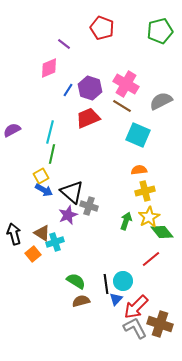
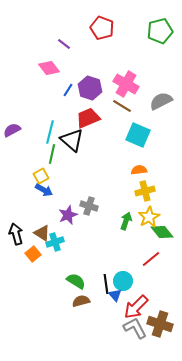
pink diamond: rotated 75 degrees clockwise
black triangle: moved 52 px up
black arrow: moved 2 px right
blue triangle: moved 1 px left, 4 px up; rotated 24 degrees counterclockwise
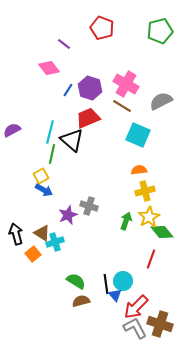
red line: rotated 30 degrees counterclockwise
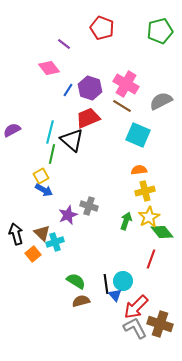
brown triangle: rotated 12 degrees clockwise
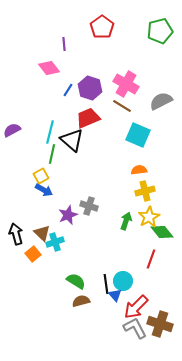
red pentagon: moved 1 px up; rotated 15 degrees clockwise
purple line: rotated 48 degrees clockwise
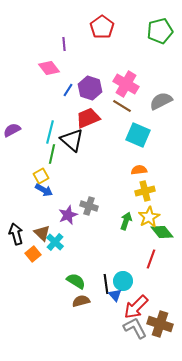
cyan cross: rotated 30 degrees counterclockwise
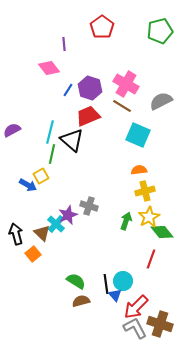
red trapezoid: moved 2 px up
blue arrow: moved 16 px left, 5 px up
cyan cross: moved 1 px right, 18 px up
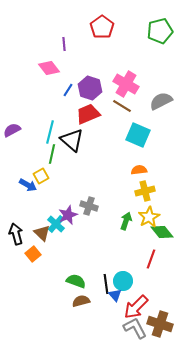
red trapezoid: moved 2 px up
green semicircle: rotated 12 degrees counterclockwise
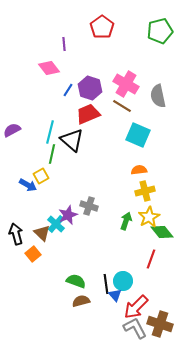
gray semicircle: moved 3 px left, 5 px up; rotated 75 degrees counterclockwise
